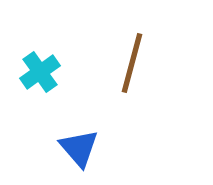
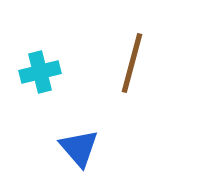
cyan cross: rotated 21 degrees clockwise
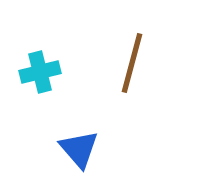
blue triangle: moved 1 px down
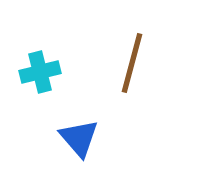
blue triangle: moved 11 px up
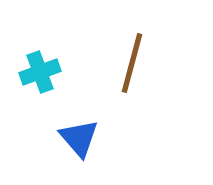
cyan cross: rotated 6 degrees counterclockwise
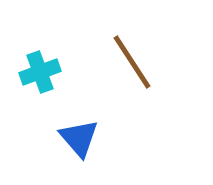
brown line: moved 1 px up; rotated 48 degrees counterclockwise
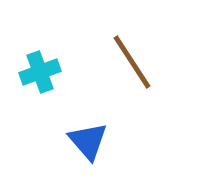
blue triangle: moved 9 px right, 3 px down
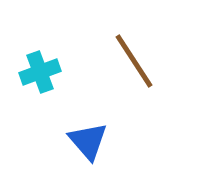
brown line: moved 2 px right, 1 px up
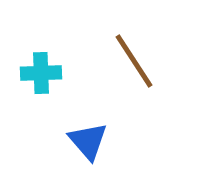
cyan cross: moved 1 px right, 1 px down; rotated 18 degrees clockwise
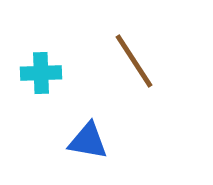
blue triangle: rotated 39 degrees counterclockwise
